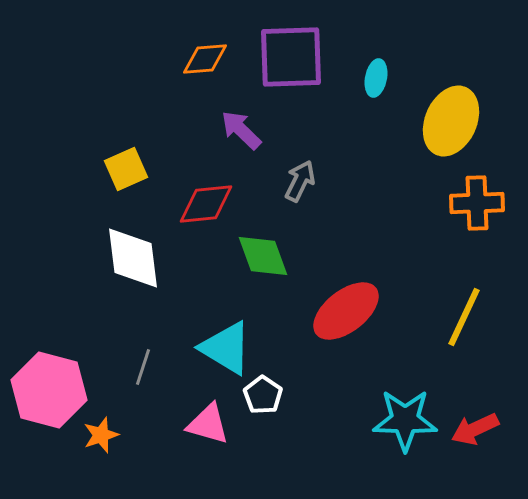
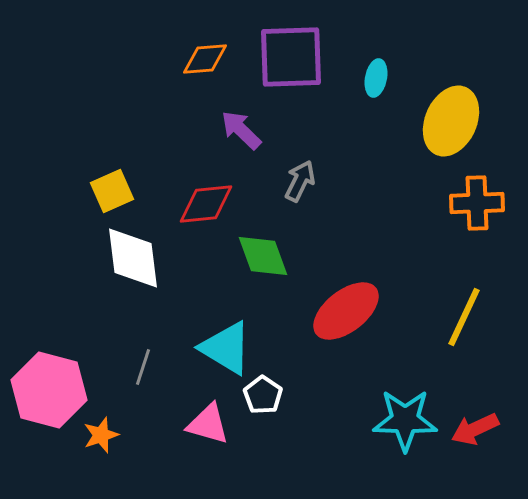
yellow square: moved 14 px left, 22 px down
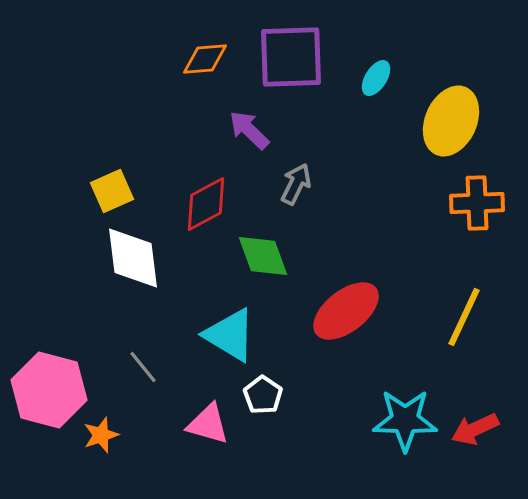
cyan ellipse: rotated 21 degrees clockwise
purple arrow: moved 8 px right
gray arrow: moved 4 px left, 3 px down
red diamond: rotated 22 degrees counterclockwise
cyan triangle: moved 4 px right, 13 px up
gray line: rotated 57 degrees counterclockwise
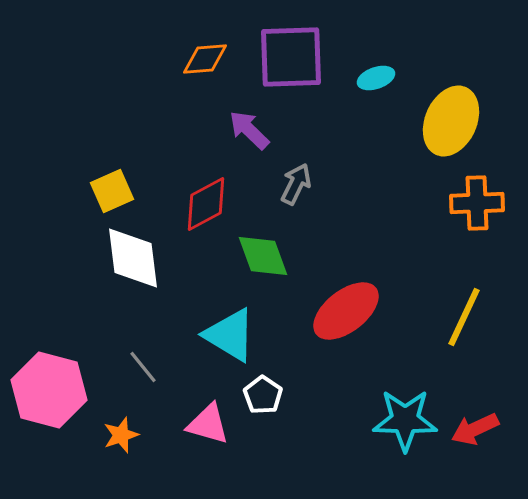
cyan ellipse: rotated 39 degrees clockwise
orange star: moved 20 px right
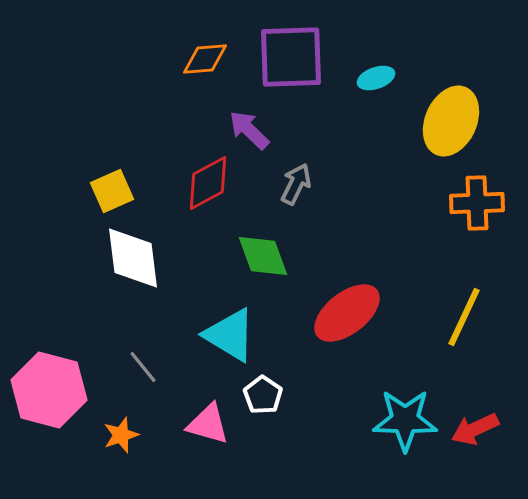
red diamond: moved 2 px right, 21 px up
red ellipse: moved 1 px right, 2 px down
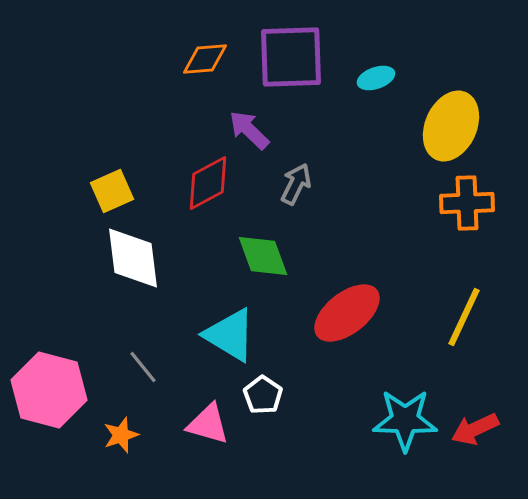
yellow ellipse: moved 5 px down
orange cross: moved 10 px left
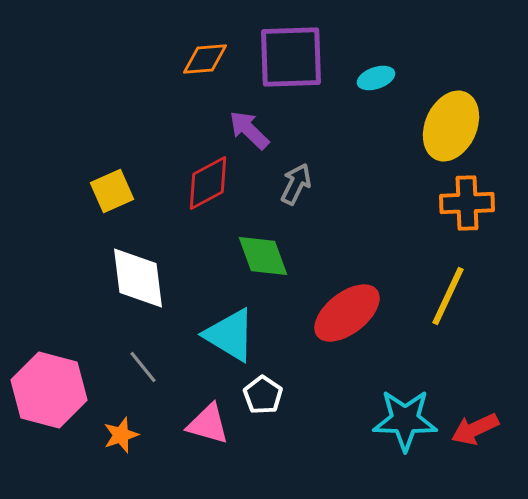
white diamond: moved 5 px right, 20 px down
yellow line: moved 16 px left, 21 px up
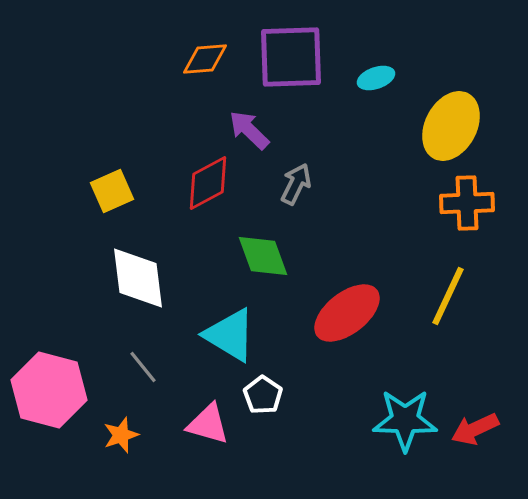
yellow ellipse: rotated 4 degrees clockwise
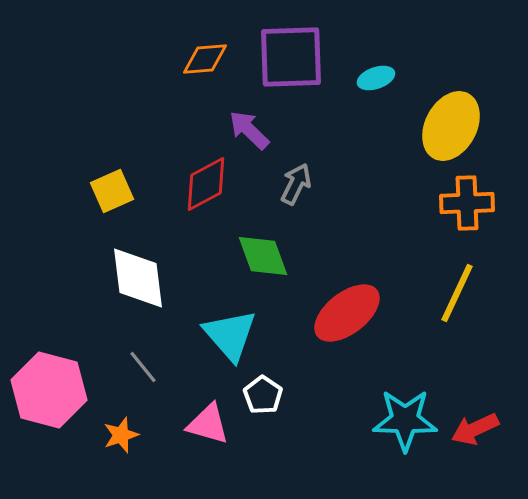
red diamond: moved 2 px left, 1 px down
yellow line: moved 9 px right, 3 px up
cyan triangle: rotated 18 degrees clockwise
